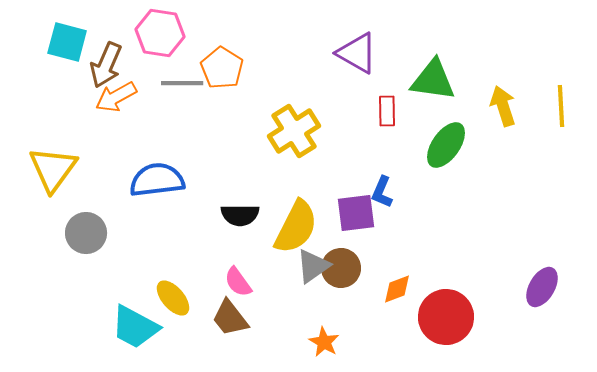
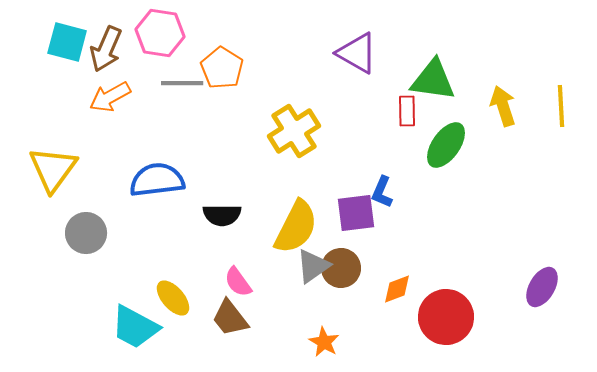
brown arrow: moved 16 px up
orange arrow: moved 6 px left
red rectangle: moved 20 px right
black semicircle: moved 18 px left
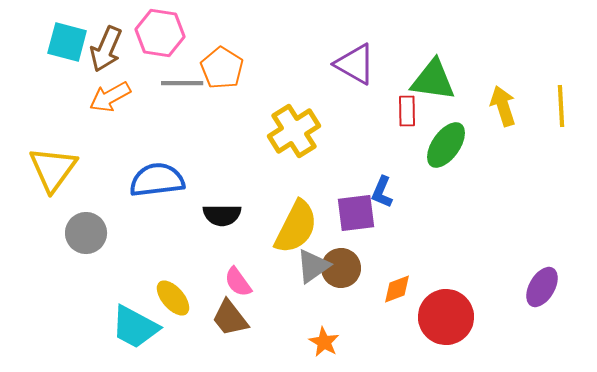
purple triangle: moved 2 px left, 11 px down
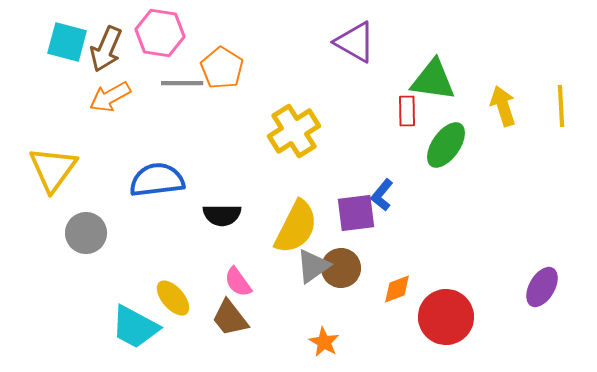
purple triangle: moved 22 px up
blue L-shape: moved 3 px down; rotated 16 degrees clockwise
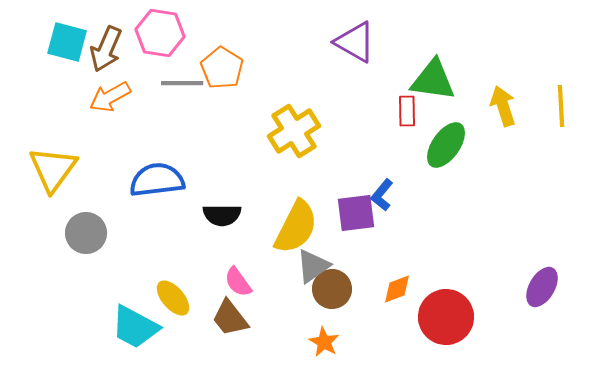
brown circle: moved 9 px left, 21 px down
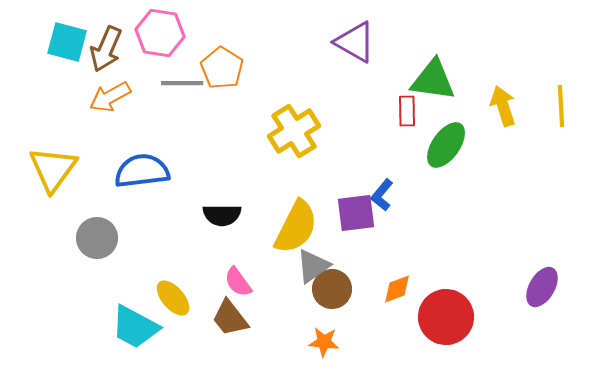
blue semicircle: moved 15 px left, 9 px up
gray circle: moved 11 px right, 5 px down
orange star: rotated 24 degrees counterclockwise
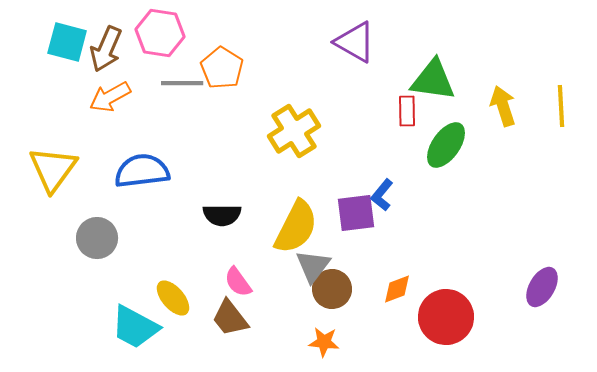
gray triangle: rotated 18 degrees counterclockwise
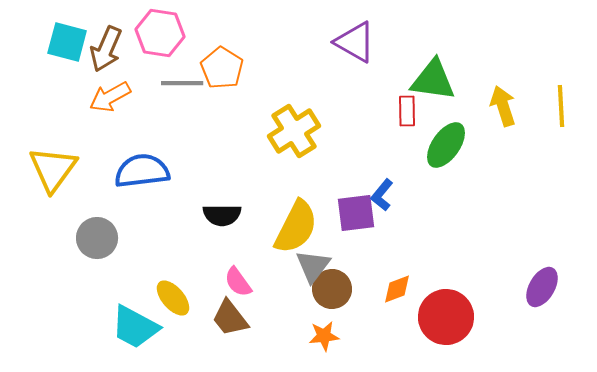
orange star: moved 6 px up; rotated 12 degrees counterclockwise
